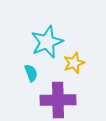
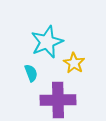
yellow star: rotated 20 degrees counterclockwise
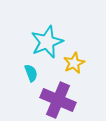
yellow star: rotated 15 degrees clockwise
purple cross: rotated 24 degrees clockwise
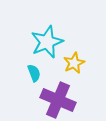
cyan semicircle: moved 3 px right
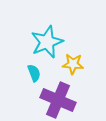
yellow star: moved 1 px left, 1 px down; rotated 30 degrees clockwise
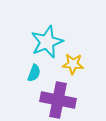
cyan semicircle: rotated 42 degrees clockwise
purple cross: rotated 12 degrees counterclockwise
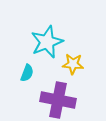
cyan semicircle: moved 7 px left
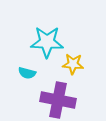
cyan star: rotated 24 degrees clockwise
cyan semicircle: rotated 84 degrees clockwise
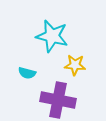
cyan star: moved 5 px right, 6 px up; rotated 12 degrees clockwise
yellow star: moved 2 px right, 1 px down
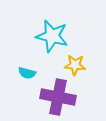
purple cross: moved 3 px up
